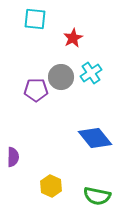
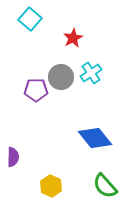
cyan square: moved 5 px left; rotated 35 degrees clockwise
green semicircle: moved 8 px right, 10 px up; rotated 36 degrees clockwise
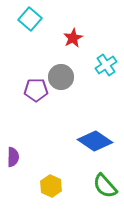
cyan cross: moved 15 px right, 8 px up
blue diamond: moved 3 px down; rotated 16 degrees counterclockwise
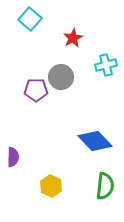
cyan cross: rotated 20 degrees clockwise
blue diamond: rotated 12 degrees clockwise
green semicircle: rotated 132 degrees counterclockwise
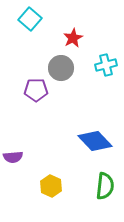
gray circle: moved 9 px up
purple semicircle: rotated 84 degrees clockwise
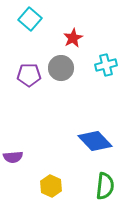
purple pentagon: moved 7 px left, 15 px up
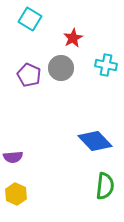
cyan square: rotated 10 degrees counterclockwise
cyan cross: rotated 25 degrees clockwise
purple pentagon: rotated 25 degrees clockwise
yellow hexagon: moved 35 px left, 8 px down
